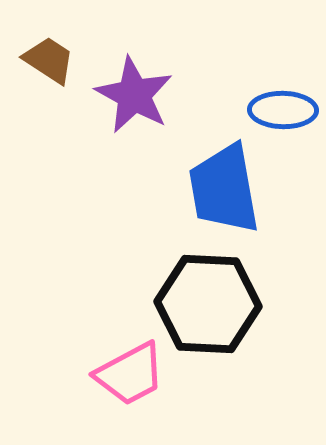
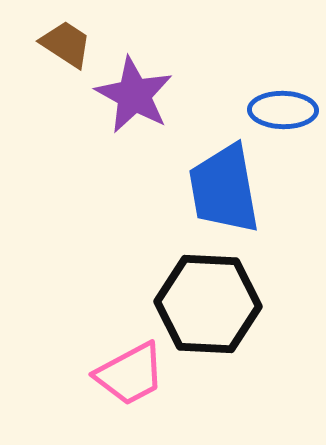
brown trapezoid: moved 17 px right, 16 px up
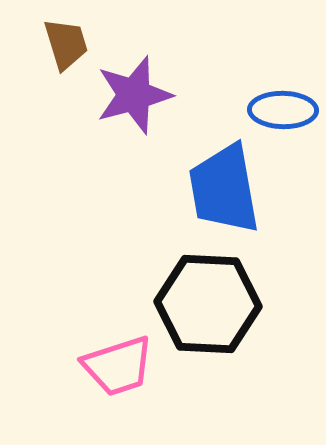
brown trapezoid: rotated 40 degrees clockwise
purple star: rotated 28 degrees clockwise
pink trapezoid: moved 12 px left, 8 px up; rotated 10 degrees clockwise
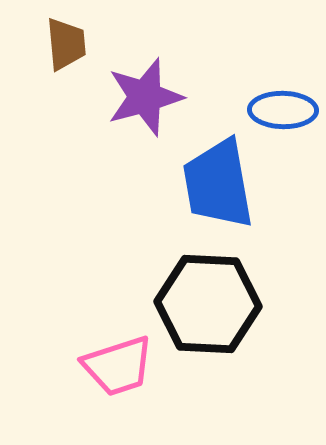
brown trapezoid: rotated 12 degrees clockwise
purple star: moved 11 px right, 2 px down
blue trapezoid: moved 6 px left, 5 px up
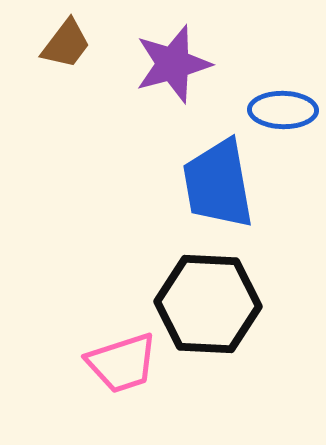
brown trapezoid: rotated 42 degrees clockwise
purple star: moved 28 px right, 33 px up
pink trapezoid: moved 4 px right, 3 px up
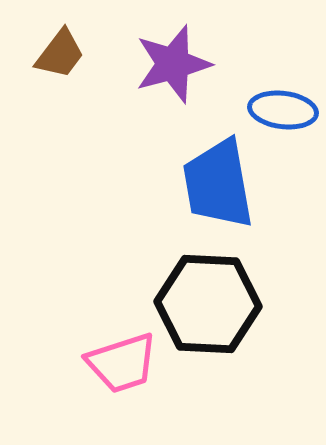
brown trapezoid: moved 6 px left, 10 px down
blue ellipse: rotated 6 degrees clockwise
